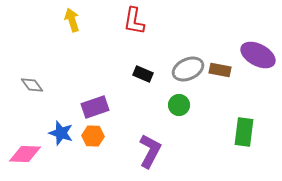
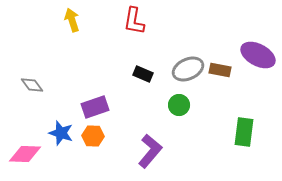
purple L-shape: rotated 12 degrees clockwise
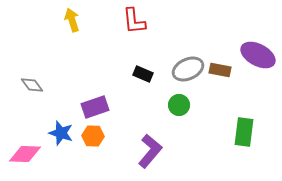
red L-shape: rotated 16 degrees counterclockwise
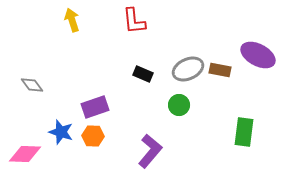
blue star: moved 1 px up
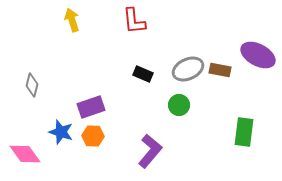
gray diamond: rotated 50 degrees clockwise
purple rectangle: moved 4 px left
pink diamond: rotated 52 degrees clockwise
